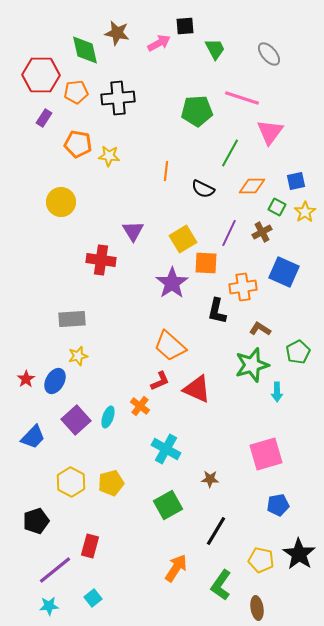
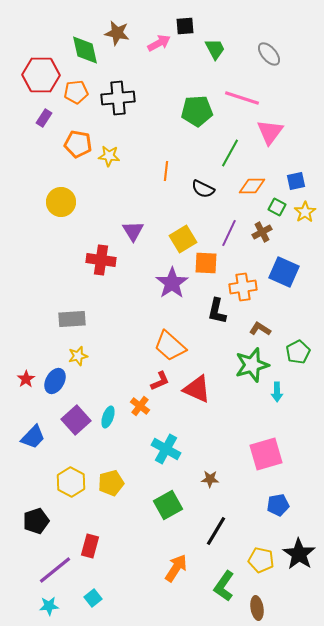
green L-shape at (221, 585): moved 3 px right, 1 px down
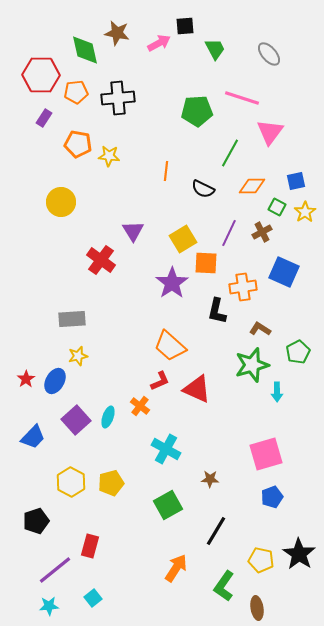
red cross at (101, 260): rotated 28 degrees clockwise
blue pentagon at (278, 505): moved 6 px left, 8 px up; rotated 10 degrees counterclockwise
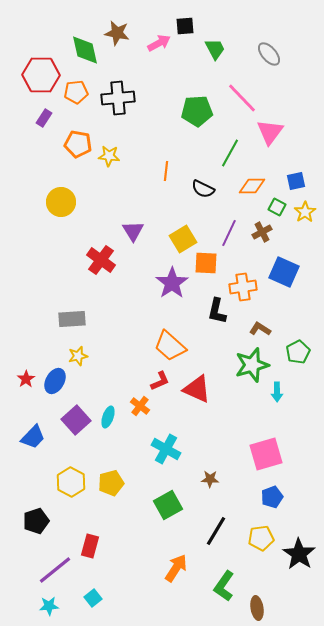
pink line at (242, 98): rotated 28 degrees clockwise
yellow pentagon at (261, 560): moved 22 px up; rotated 20 degrees counterclockwise
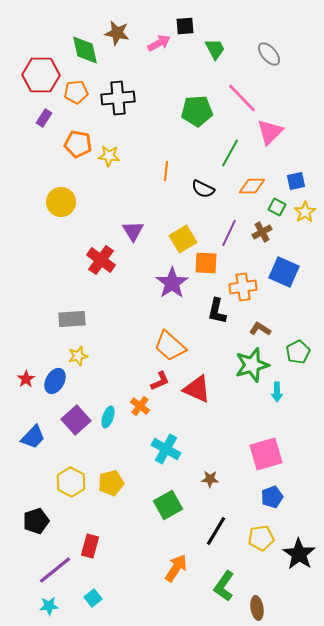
pink triangle at (270, 132): rotated 8 degrees clockwise
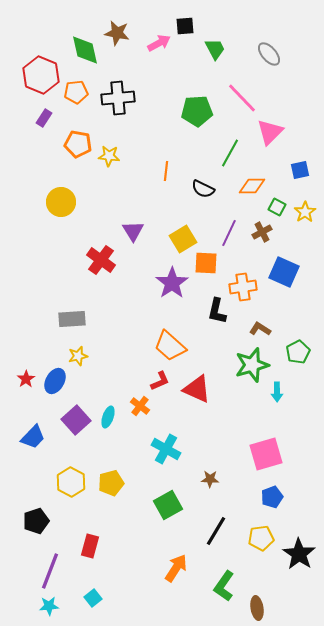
red hexagon at (41, 75): rotated 21 degrees clockwise
blue square at (296, 181): moved 4 px right, 11 px up
purple line at (55, 570): moved 5 px left, 1 px down; rotated 30 degrees counterclockwise
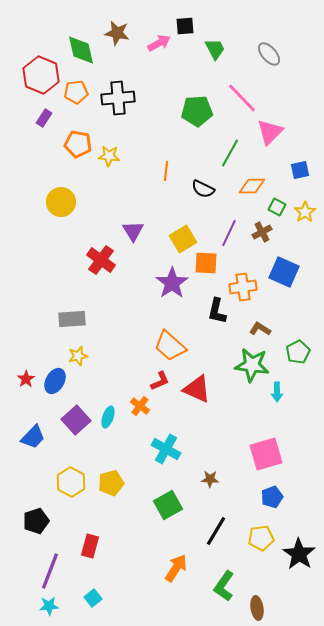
green diamond at (85, 50): moved 4 px left
green star at (252, 365): rotated 24 degrees clockwise
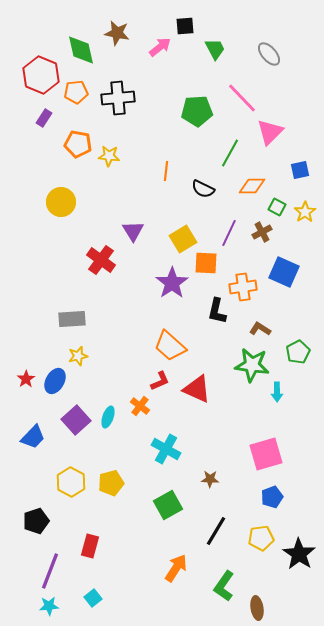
pink arrow at (159, 43): moved 1 px right, 4 px down; rotated 10 degrees counterclockwise
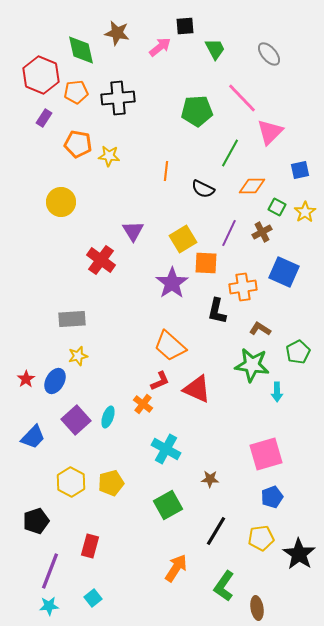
orange cross at (140, 406): moved 3 px right, 2 px up
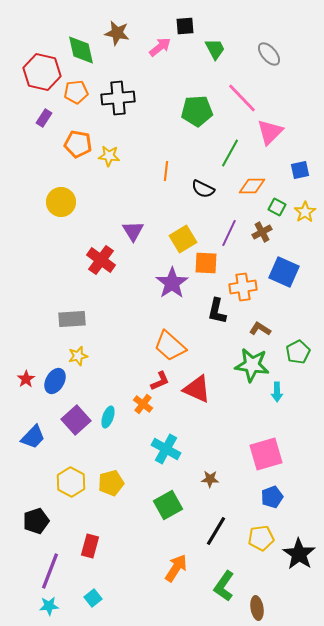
red hexagon at (41, 75): moved 1 px right, 3 px up; rotated 9 degrees counterclockwise
